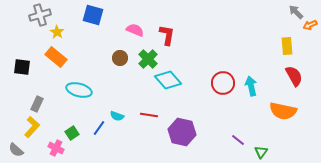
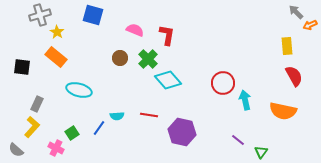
cyan arrow: moved 6 px left, 14 px down
cyan semicircle: rotated 24 degrees counterclockwise
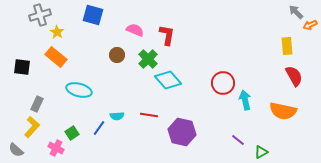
brown circle: moved 3 px left, 3 px up
green triangle: rotated 24 degrees clockwise
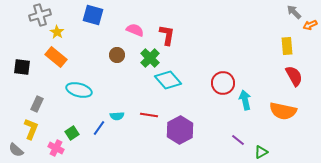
gray arrow: moved 2 px left
green cross: moved 2 px right, 1 px up
yellow L-shape: moved 1 px left, 2 px down; rotated 20 degrees counterclockwise
purple hexagon: moved 2 px left, 2 px up; rotated 20 degrees clockwise
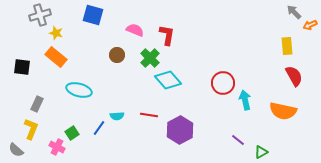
yellow star: moved 1 px left, 1 px down; rotated 16 degrees counterclockwise
pink cross: moved 1 px right, 1 px up
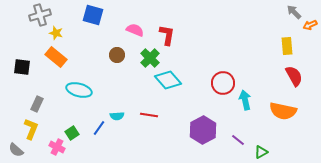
purple hexagon: moved 23 px right
